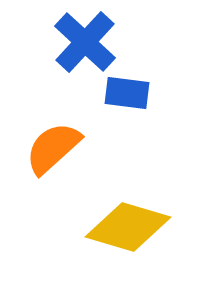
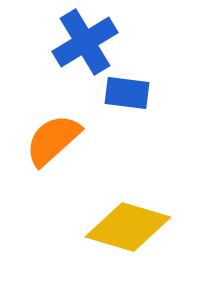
blue cross: rotated 16 degrees clockwise
orange semicircle: moved 8 px up
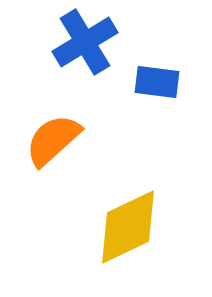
blue rectangle: moved 30 px right, 11 px up
yellow diamond: rotated 42 degrees counterclockwise
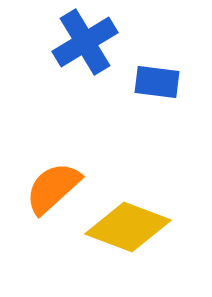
orange semicircle: moved 48 px down
yellow diamond: rotated 46 degrees clockwise
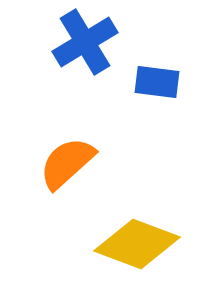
orange semicircle: moved 14 px right, 25 px up
yellow diamond: moved 9 px right, 17 px down
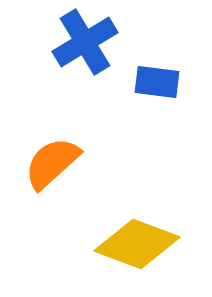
orange semicircle: moved 15 px left
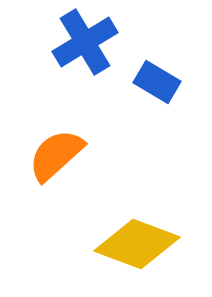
blue rectangle: rotated 24 degrees clockwise
orange semicircle: moved 4 px right, 8 px up
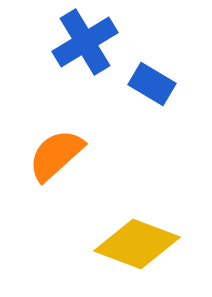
blue rectangle: moved 5 px left, 2 px down
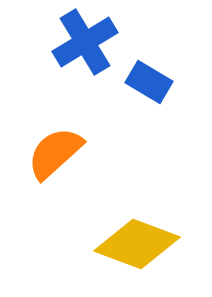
blue rectangle: moved 3 px left, 2 px up
orange semicircle: moved 1 px left, 2 px up
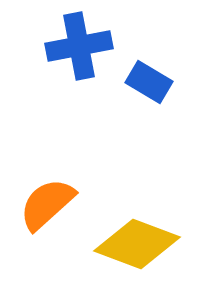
blue cross: moved 6 px left, 4 px down; rotated 20 degrees clockwise
orange semicircle: moved 8 px left, 51 px down
